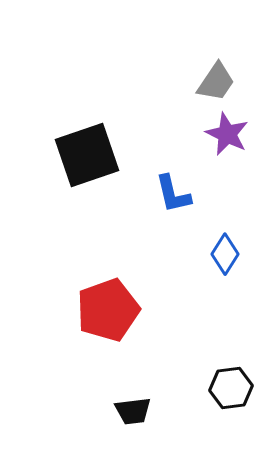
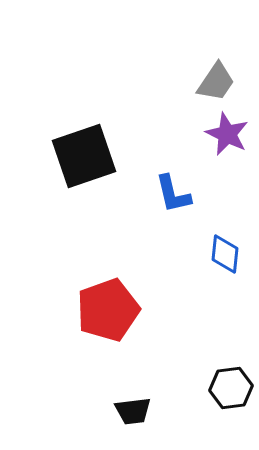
black square: moved 3 px left, 1 px down
blue diamond: rotated 27 degrees counterclockwise
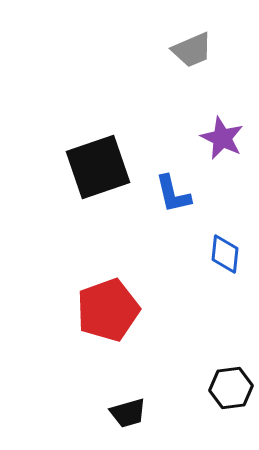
gray trapezoid: moved 24 px left, 32 px up; rotated 33 degrees clockwise
purple star: moved 5 px left, 4 px down
black square: moved 14 px right, 11 px down
black trapezoid: moved 5 px left, 2 px down; rotated 9 degrees counterclockwise
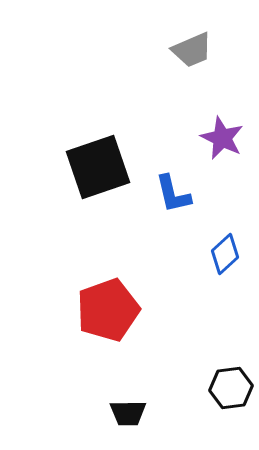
blue diamond: rotated 42 degrees clockwise
black trapezoid: rotated 15 degrees clockwise
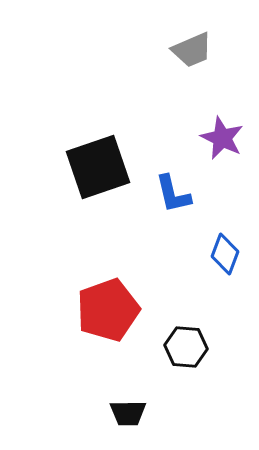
blue diamond: rotated 27 degrees counterclockwise
black hexagon: moved 45 px left, 41 px up; rotated 12 degrees clockwise
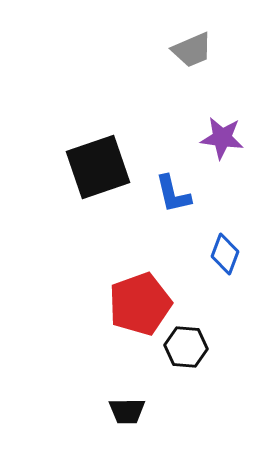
purple star: rotated 18 degrees counterclockwise
red pentagon: moved 32 px right, 6 px up
black trapezoid: moved 1 px left, 2 px up
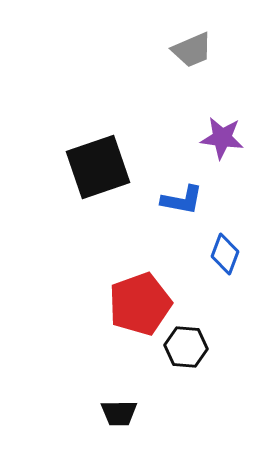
blue L-shape: moved 9 px right, 6 px down; rotated 66 degrees counterclockwise
black trapezoid: moved 8 px left, 2 px down
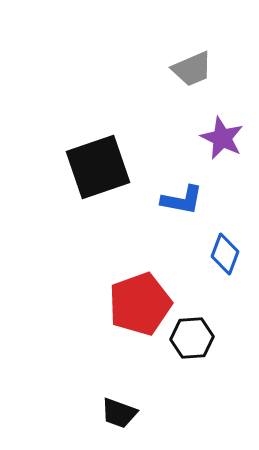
gray trapezoid: moved 19 px down
purple star: rotated 18 degrees clockwise
black hexagon: moved 6 px right, 9 px up; rotated 9 degrees counterclockwise
black trapezoid: rotated 21 degrees clockwise
